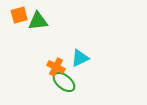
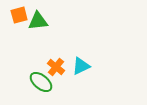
cyan triangle: moved 1 px right, 8 px down
orange cross: rotated 12 degrees clockwise
green ellipse: moved 23 px left
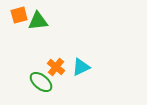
cyan triangle: moved 1 px down
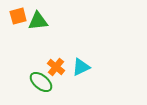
orange square: moved 1 px left, 1 px down
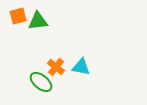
cyan triangle: rotated 36 degrees clockwise
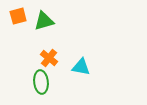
green triangle: moved 6 px right; rotated 10 degrees counterclockwise
orange cross: moved 7 px left, 9 px up
green ellipse: rotated 45 degrees clockwise
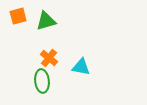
green triangle: moved 2 px right
green ellipse: moved 1 px right, 1 px up
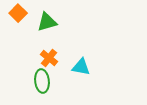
orange square: moved 3 px up; rotated 30 degrees counterclockwise
green triangle: moved 1 px right, 1 px down
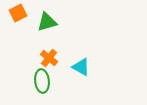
orange square: rotated 18 degrees clockwise
cyan triangle: rotated 18 degrees clockwise
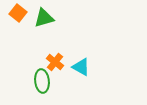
orange square: rotated 24 degrees counterclockwise
green triangle: moved 3 px left, 4 px up
orange cross: moved 6 px right, 4 px down
